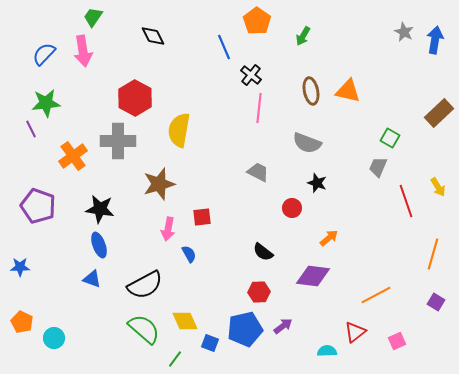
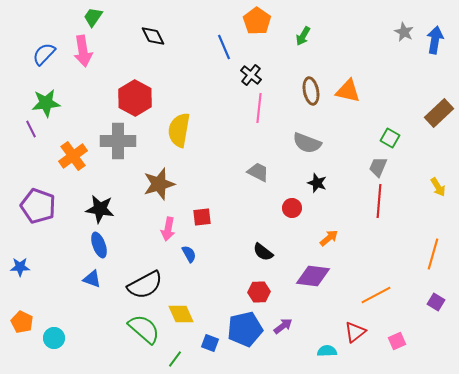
red line at (406, 201): moved 27 px left; rotated 24 degrees clockwise
yellow diamond at (185, 321): moved 4 px left, 7 px up
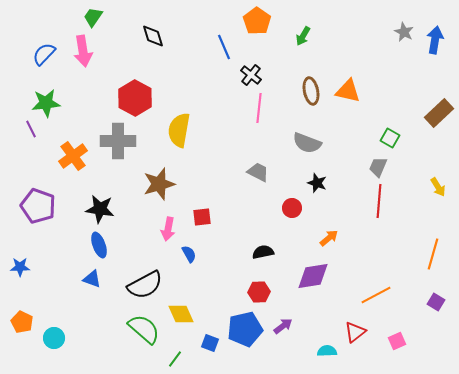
black diamond at (153, 36): rotated 10 degrees clockwise
black semicircle at (263, 252): rotated 130 degrees clockwise
purple diamond at (313, 276): rotated 16 degrees counterclockwise
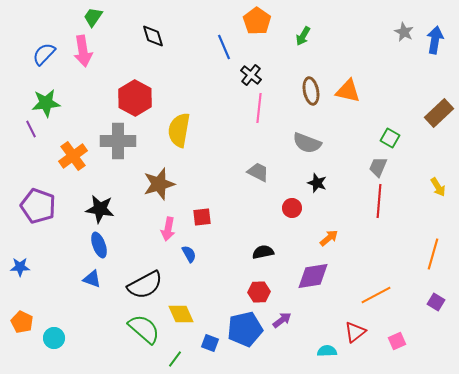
purple arrow at (283, 326): moved 1 px left, 6 px up
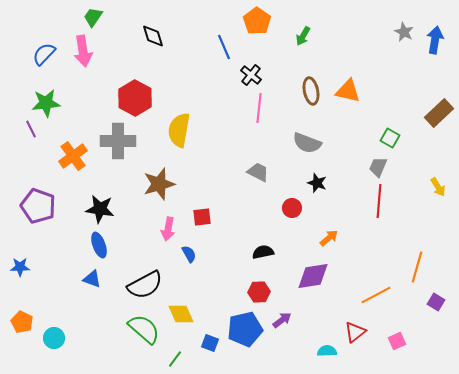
orange line at (433, 254): moved 16 px left, 13 px down
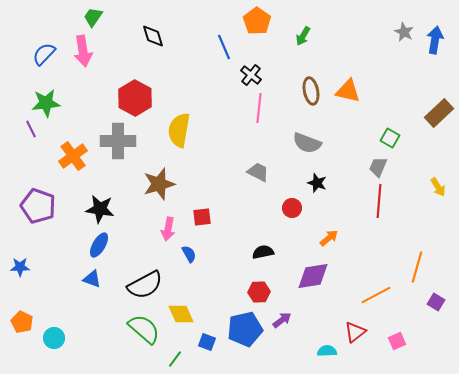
blue ellipse at (99, 245): rotated 50 degrees clockwise
blue square at (210, 343): moved 3 px left, 1 px up
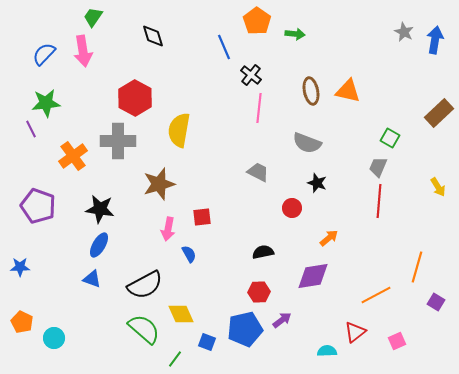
green arrow at (303, 36): moved 8 px left, 2 px up; rotated 114 degrees counterclockwise
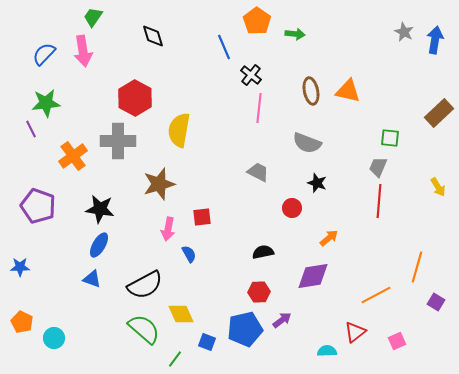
green square at (390, 138): rotated 24 degrees counterclockwise
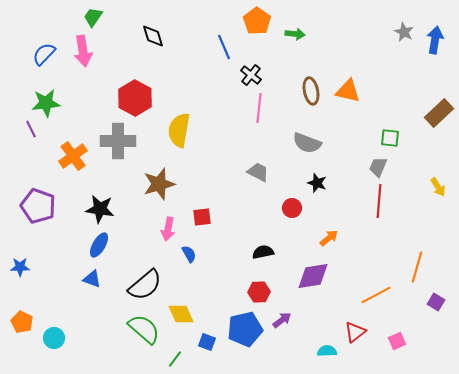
black semicircle at (145, 285): rotated 12 degrees counterclockwise
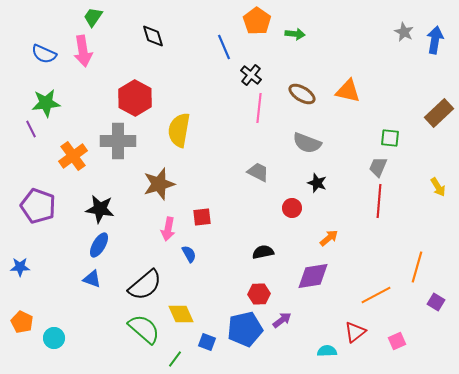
blue semicircle at (44, 54): rotated 110 degrees counterclockwise
brown ellipse at (311, 91): moved 9 px left, 3 px down; rotated 48 degrees counterclockwise
red hexagon at (259, 292): moved 2 px down
